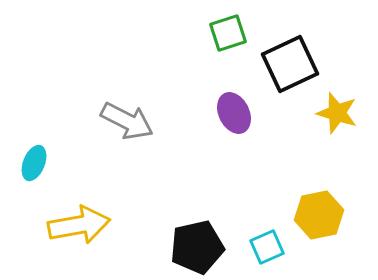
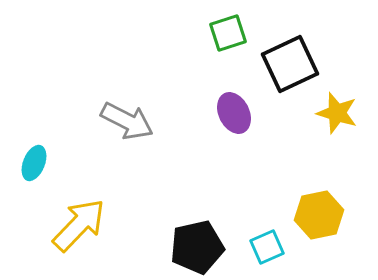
yellow arrow: rotated 36 degrees counterclockwise
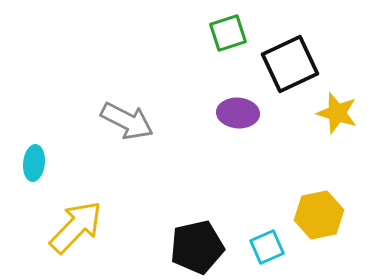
purple ellipse: moved 4 px right; rotated 60 degrees counterclockwise
cyan ellipse: rotated 16 degrees counterclockwise
yellow arrow: moved 3 px left, 2 px down
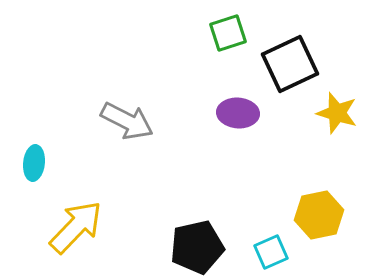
cyan square: moved 4 px right, 5 px down
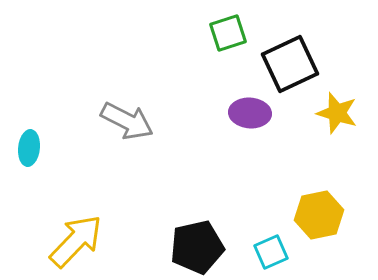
purple ellipse: moved 12 px right
cyan ellipse: moved 5 px left, 15 px up
yellow arrow: moved 14 px down
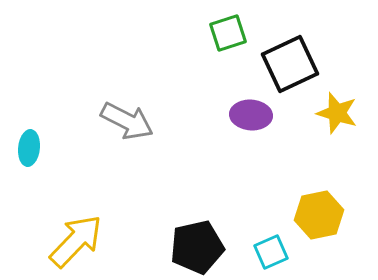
purple ellipse: moved 1 px right, 2 px down
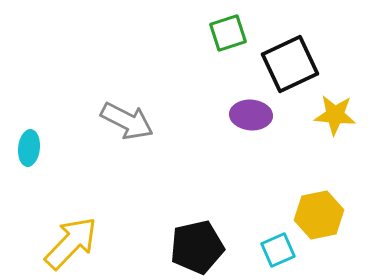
yellow star: moved 2 px left, 2 px down; rotated 12 degrees counterclockwise
yellow arrow: moved 5 px left, 2 px down
cyan square: moved 7 px right, 2 px up
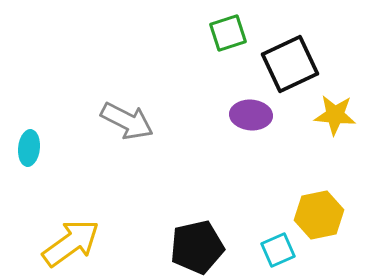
yellow arrow: rotated 10 degrees clockwise
